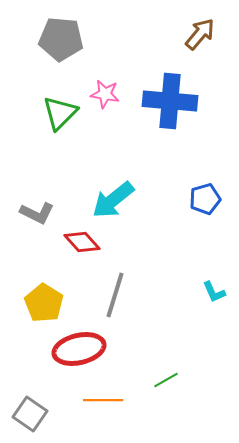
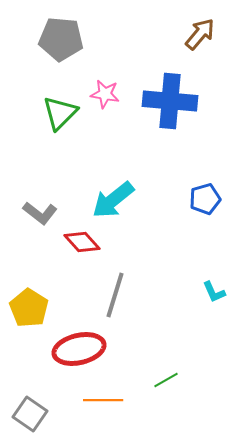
gray L-shape: moved 3 px right; rotated 12 degrees clockwise
yellow pentagon: moved 15 px left, 5 px down
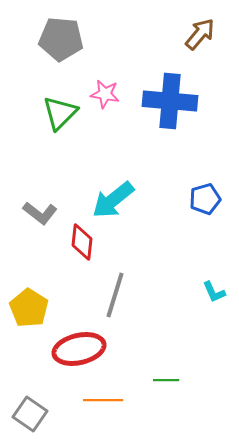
red diamond: rotated 48 degrees clockwise
green line: rotated 30 degrees clockwise
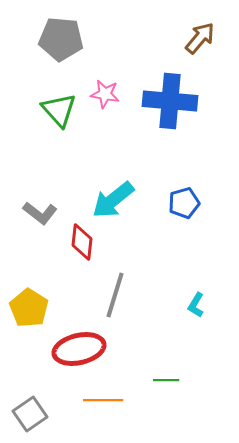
brown arrow: moved 4 px down
green triangle: moved 1 px left, 3 px up; rotated 27 degrees counterclockwise
blue pentagon: moved 21 px left, 4 px down
cyan L-shape: moved 18 px left, 13 px down; rotated 55 degrees clockwise
gray square: rotated 20 degrees clockwise
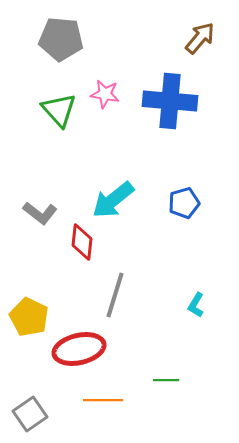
yellow pentagon: moved 9 px down; rotated 6 degrees counterclockwise
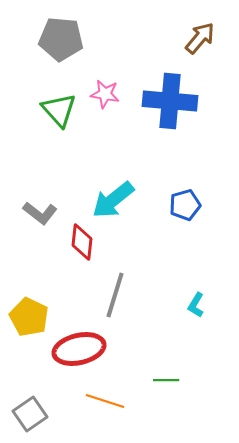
blue pentagon: moved 1 px right, 2 px down
orange line: moved 2 px right, 1 px down; rotated 18 degrees clockwise
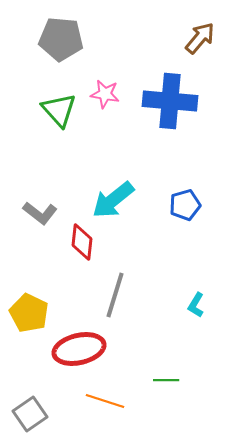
yellow pentagon: moved 4 px up
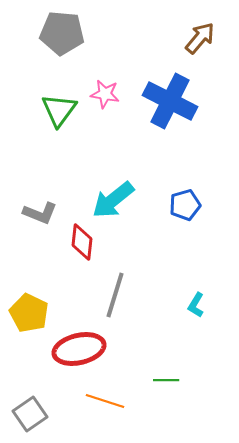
gray pentagon: moved 1 px right, 6 px up
blue cross: rotated 22 degrees clockwise
green triangle: rotated 18 degrees clockwise
gray L-shape: rotated 16 degrees counterclockwise
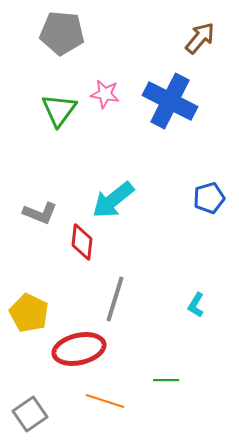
blue pentagon: moved 24 px right, 7 px up
gray line: moved 4 px down
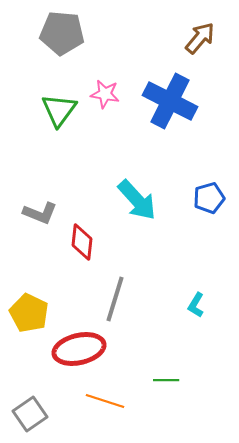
cyan arrow: moved 24 px right; rotated 93 degrees counterclockwise
